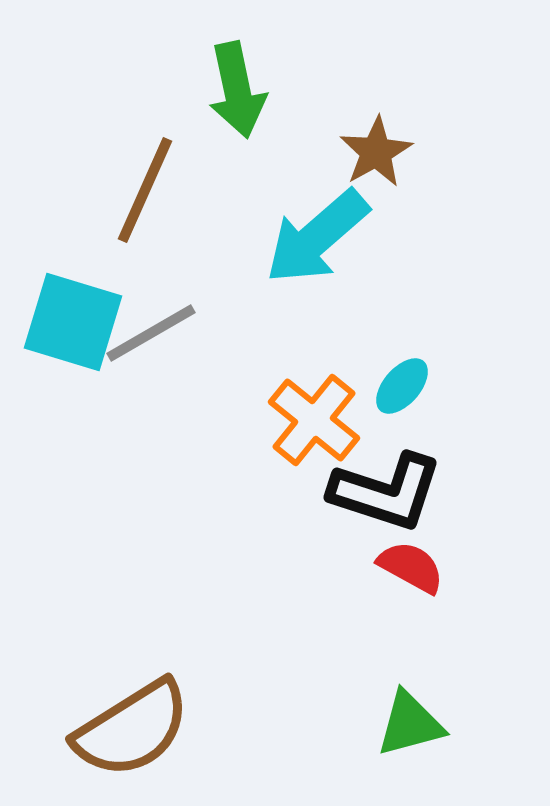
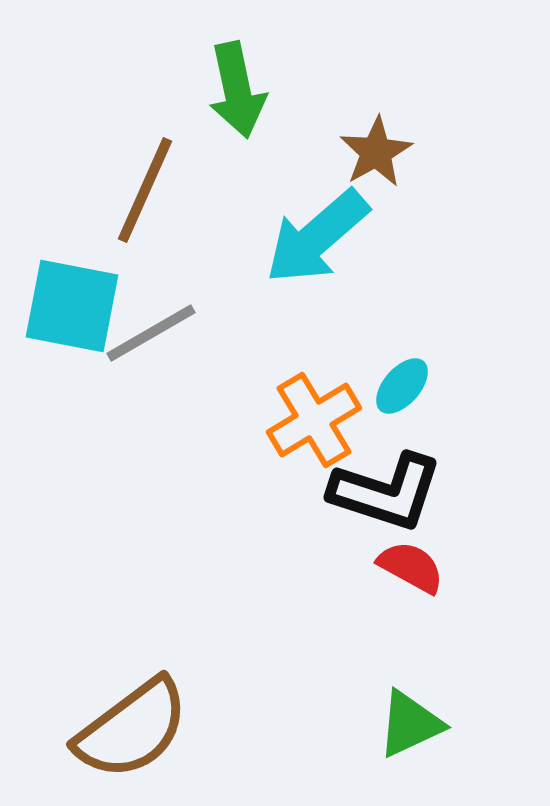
cyan square: moved 1 px left, 16 px up; rotated 6 degrees counterclockwise
orange cross: rotated 20 degrees clockwise
green triangle: rotated 10 degrees counterclockwise
brown semicircle: rotated 5 degrees counterclockwise
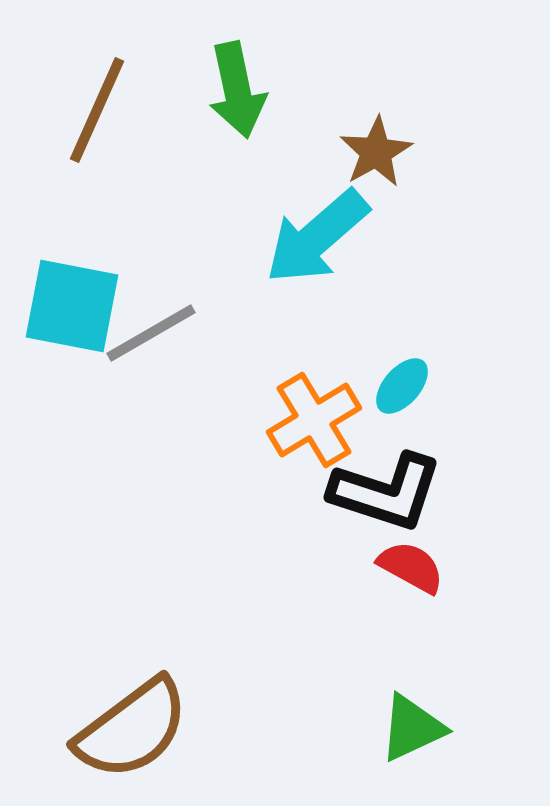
brown line: moved 48 px left, 80 px up
green triangle: moved 2 px right, 4 px down
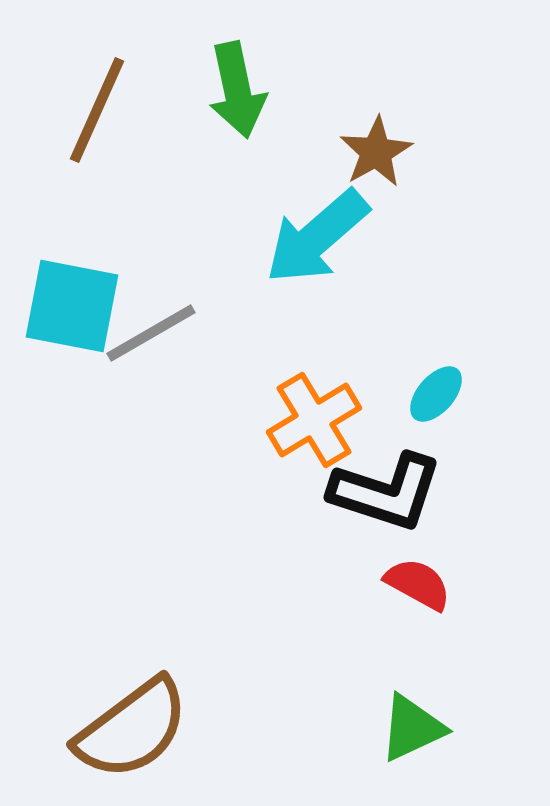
cyan ellipse: moved 34 px right, 8 px down
red semicircle: moved 7 px right, 17 px down
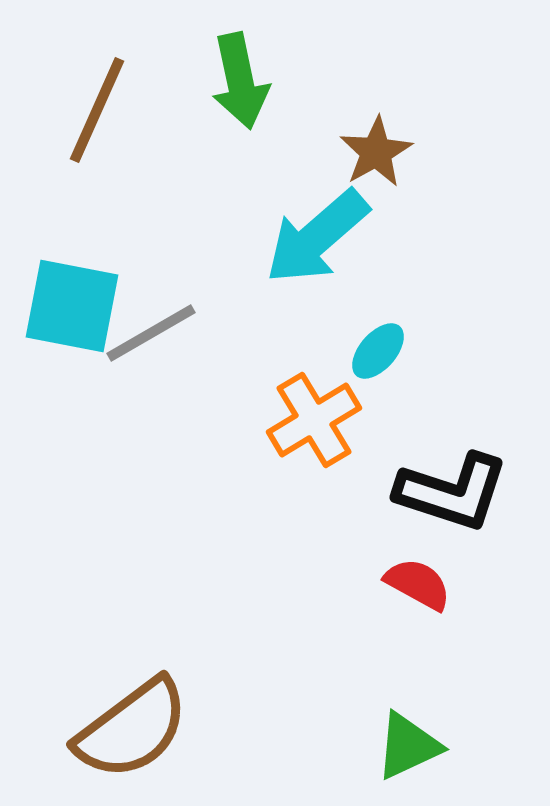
green arrow: moved 3 px right, 9 px up
cyan ellipse: moved 58 px left, 43 px up
black L-shape: moved 66 px right
green triangle: moved 4 px left, 18 px down
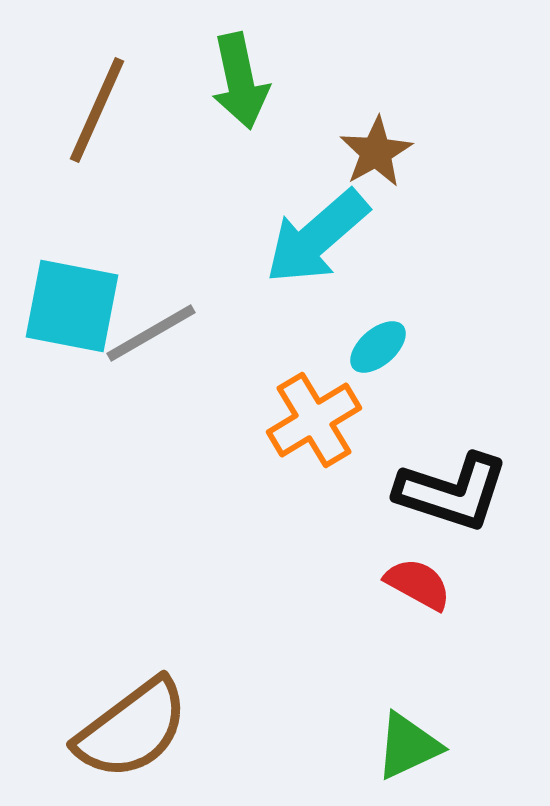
cyan ellipse: moved 4 px up; rotated 8 degrees clockwise
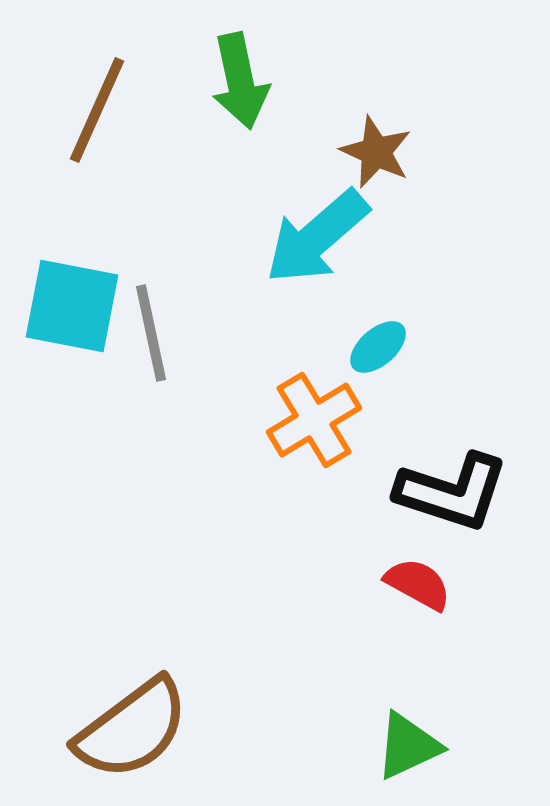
brown star: rotated 18 degrees counterclockwise
gray line: rotated 72 degrees counterclockwise
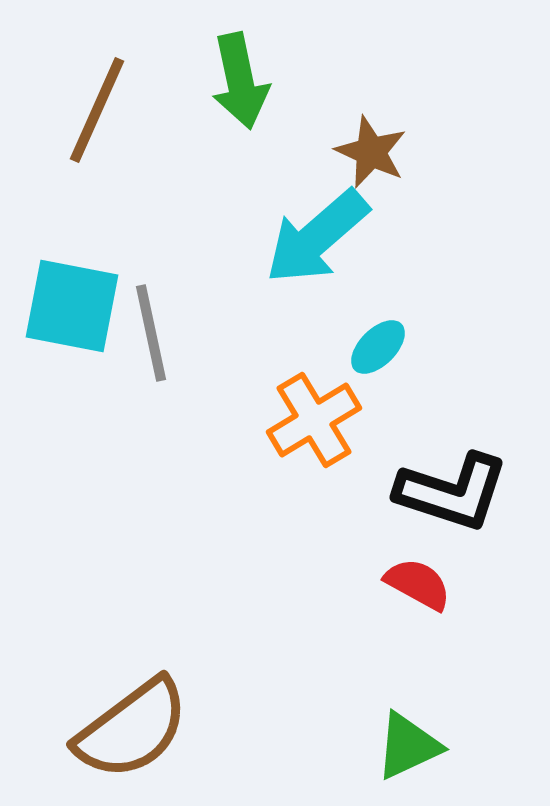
brown star: moved 5 px left
cyan ellipse: rotated 4 degrees counterclockwise
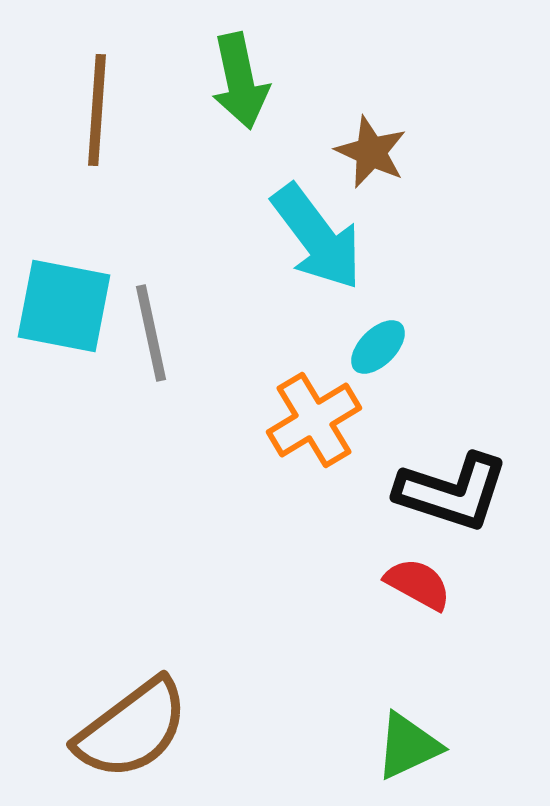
brown line: rotated 20 degrees counterclockwise
cyan arrow: rotated 86 degrees counterclockwise
cyan square: moved 8 px left
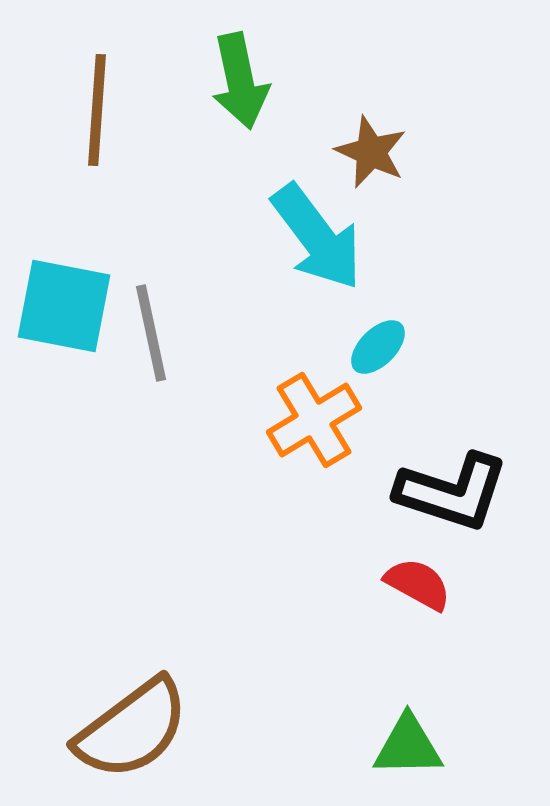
green triangle: rotated 24 degrees clockwise
